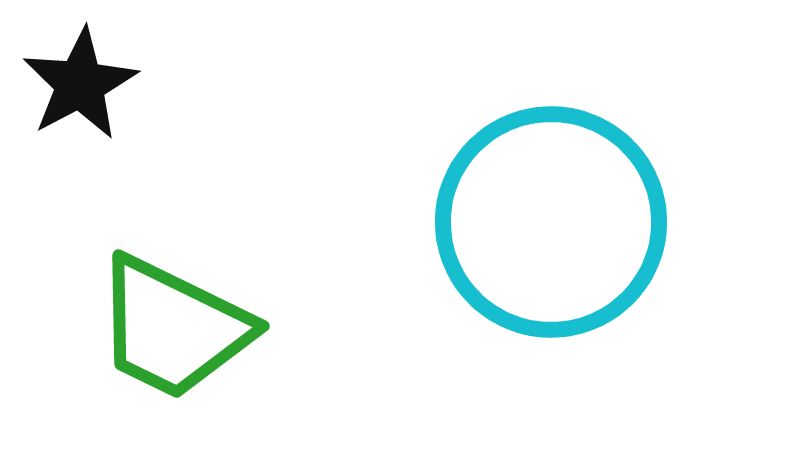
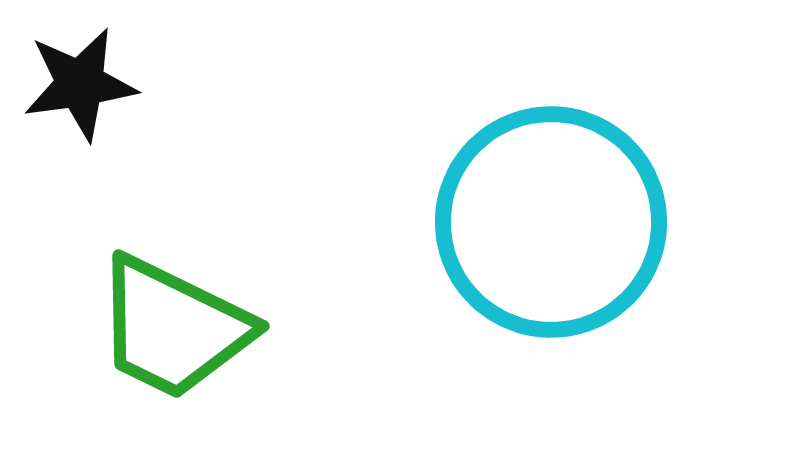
black star: rotated 20 degrees clockwise
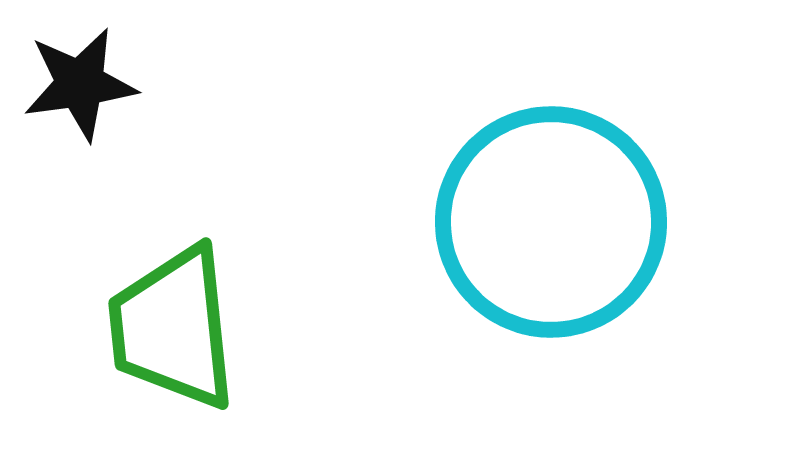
green trapezoid: rotated 58 degrees clockwise
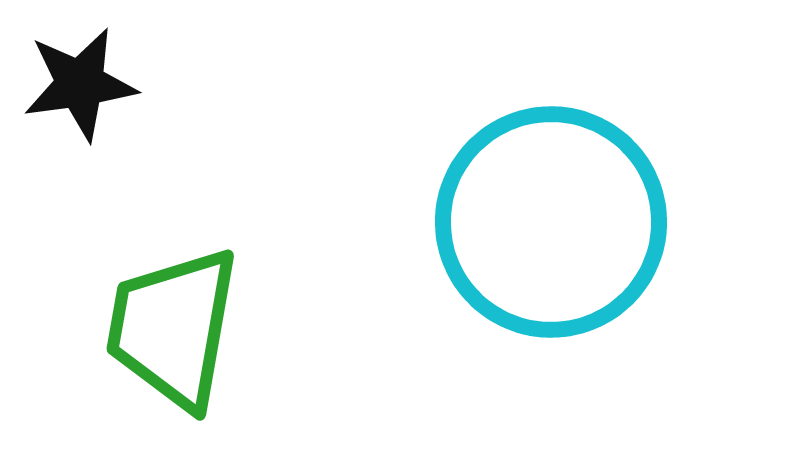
green trapezoid: rotated 16 degrees clockwise
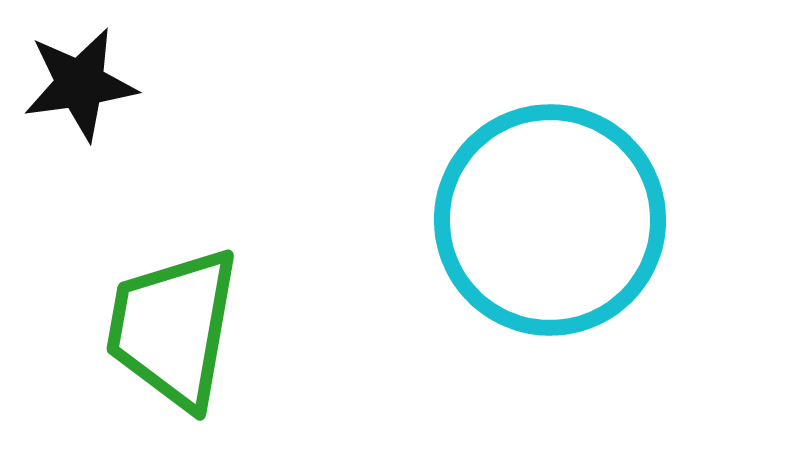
cyan circle: moved 1 px left, 2 px up
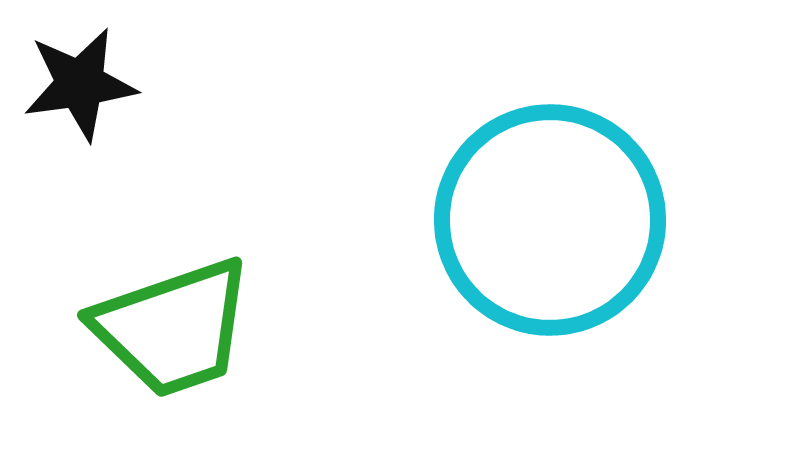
green trapezoid: rotated 119 degrees counterclockwise
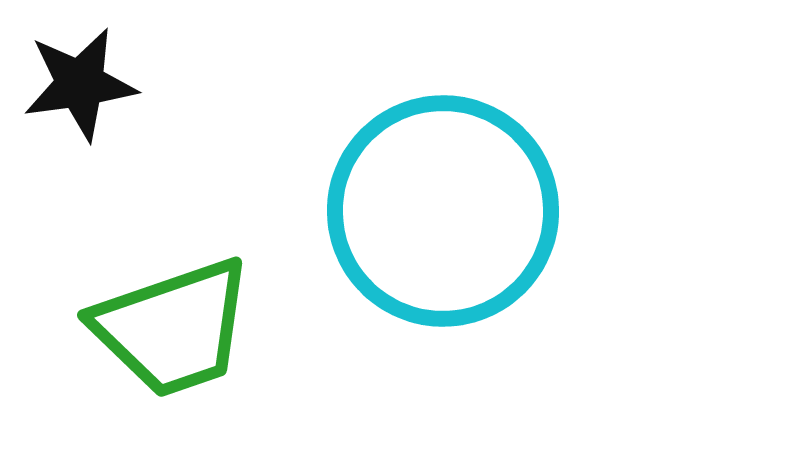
cyan circle: moved 107 px left, 9 px up
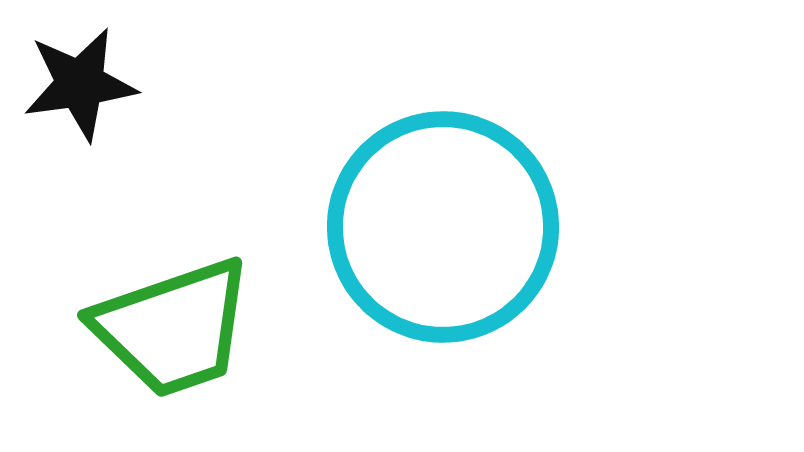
cyan circle: moved 16 px down
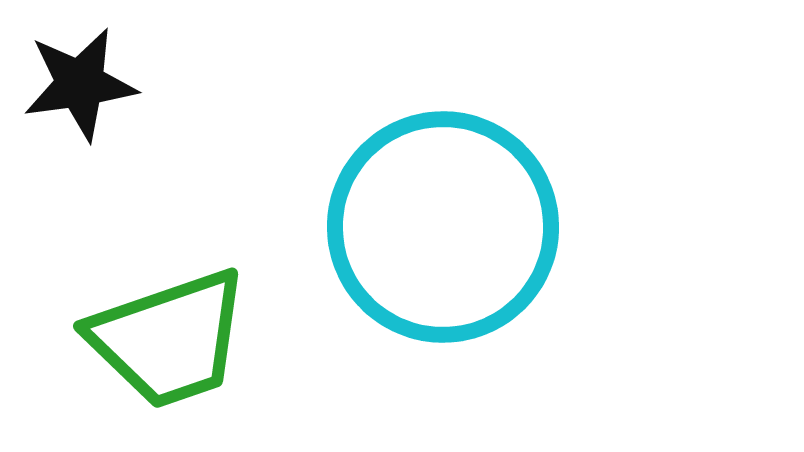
green trapezoid: moved 4 px left, 11 px down
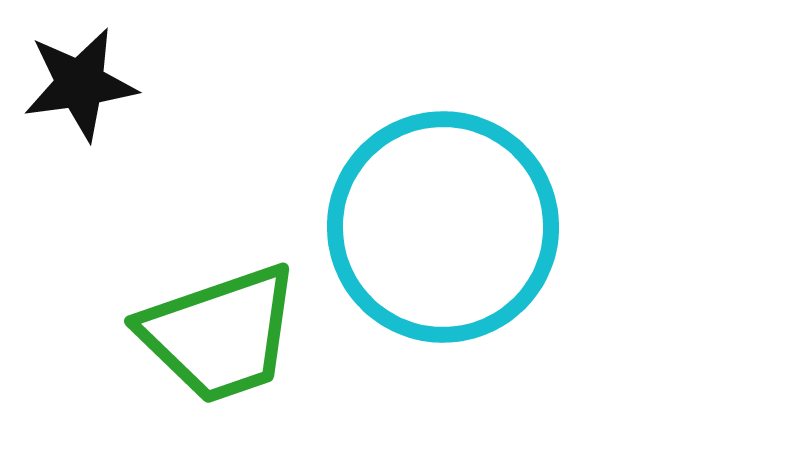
green trapezoid: moved 51 px right, 5 px up
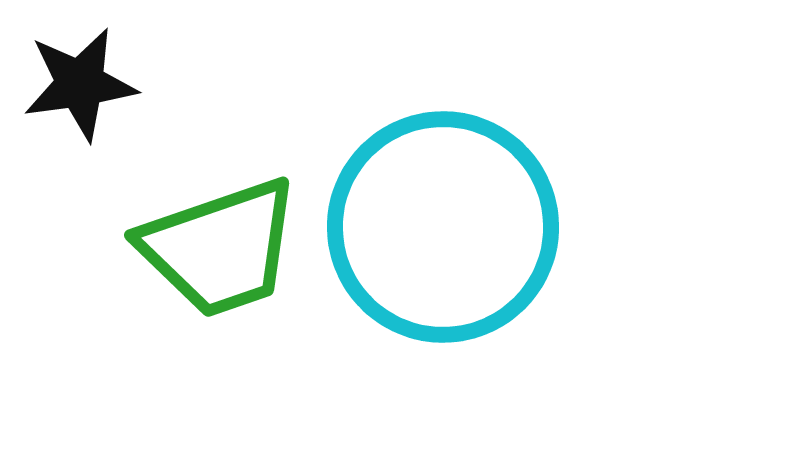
green trapezoid: moved 86 px up
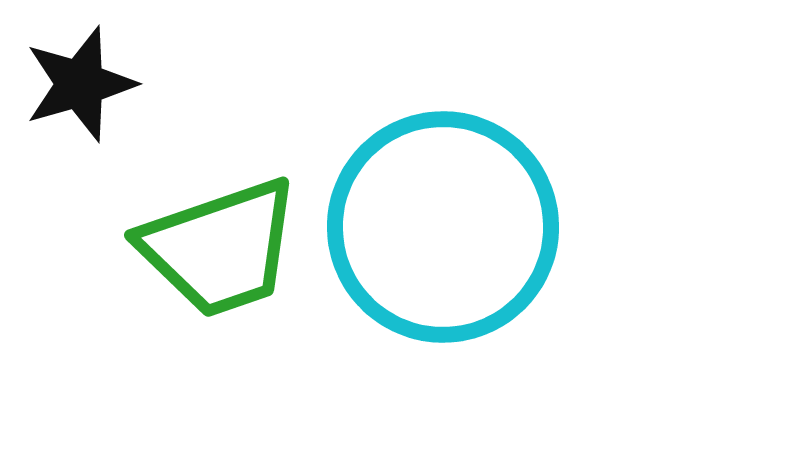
black star: rotated 8 degrees counterclockwise
